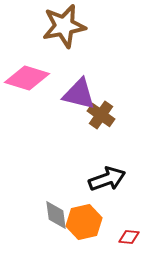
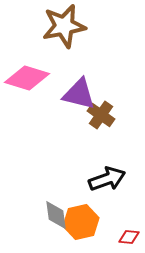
orange hexagon: moved 3 px left
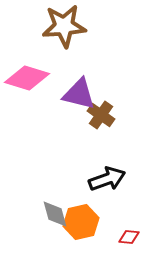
brown star: rotated 6 degrees clockwise
gray diamond: moved 1 px left, 1 px up; rotated 8 degrees counterclockwise
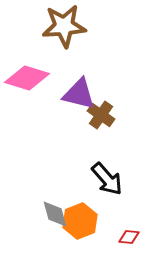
black arrow: rotated 69 degrees clockwise
orange hexagon: moved 1 px left, 1 px up; rotated 8 degrees counterclockwise
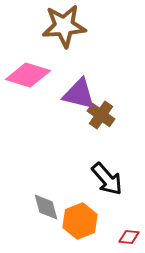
pink diamond: moved 1 px right, 3 px up
gray diamond: moved 9 px left, 7 px up
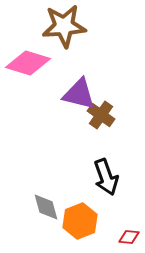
pink diamond: moved 12 px up
black arrow: moved 1 px left, 2 px up; rotated 21 degrees clockwise
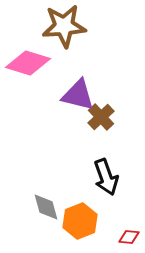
purple triangle: moved 1 px left, 1 px down
brown cross: moved 2 px down; rotated 12 degrees clockwise
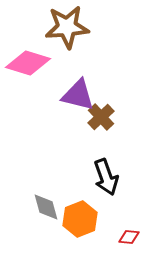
brown star: moved 3 px right, 1 px down
orange hexagon: moved 2 px up
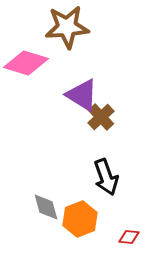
pink diamond: moved 2 px left
purple triangle: moved 4 px right; rotated 18 degrees clockwise
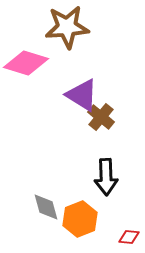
brown cross: rotated 8 degrees counterclockwise
black arrow: rotated 18 degrees clockwise
